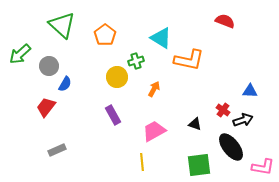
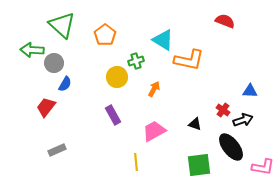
cyan triangle: moved 2 px right, 2 px down
green arrow: moved 12 px right, 4 px up; rotated 45 degrees clockwise
gray circle: moved 5 px right, 3 px up
yellow line: moved 6 px left
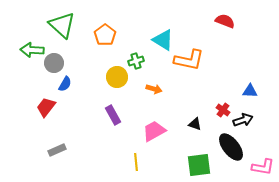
orange arrow: rotated 77 degrees clockwise
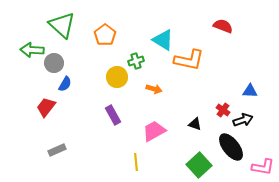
red semicircle: moved 2 px left, 5 px down
green square: rotated 35 degrees counterclockwise
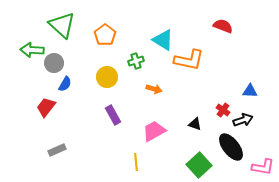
yellow circle: moved 10 px left
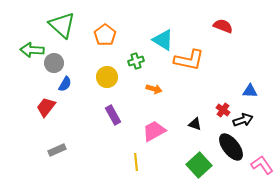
pink L-shape: moved 1 px left, 2 px up; rotated 135 degrees counterclockwise
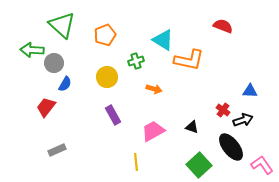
orange pentagon: rotated 15 degrees clockwise
black triangle: moved 3 px left, 3 px down
pink trapezoid: moved 1 px left
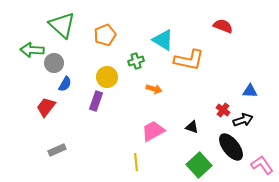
purple rectangle: moved 17 px left, 14 px up; rotated 48 degrees clockwise
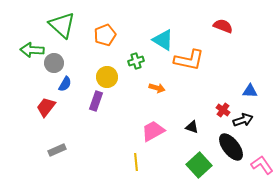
orange arrow: moved 3 px right, 1 px up
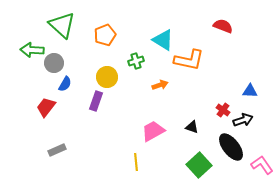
orange arrow: moved 3 px right, 3 px up; rotated 35 degrees counterclockwise
